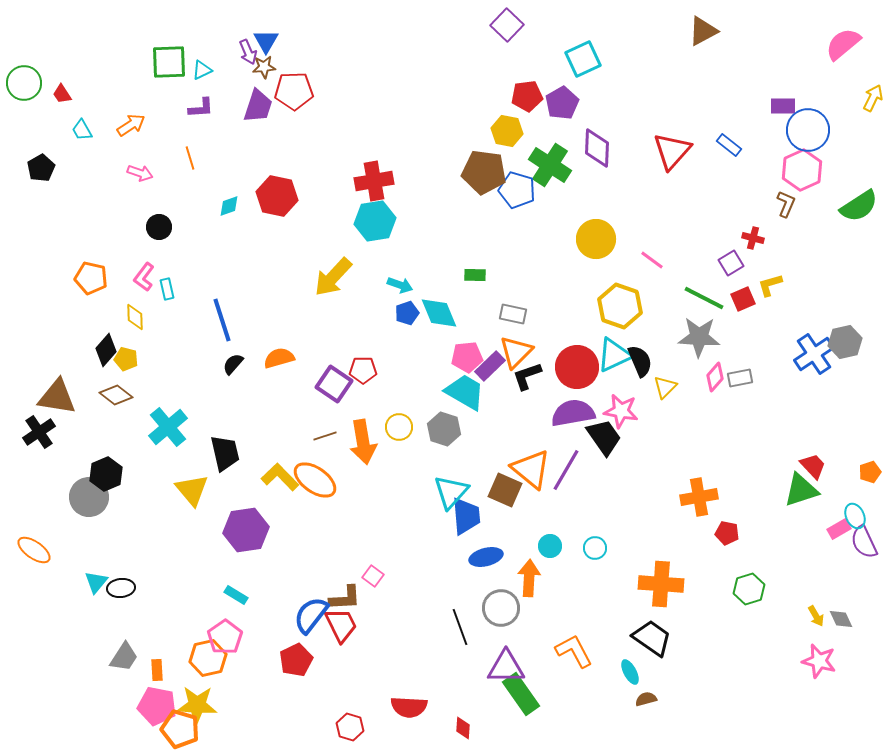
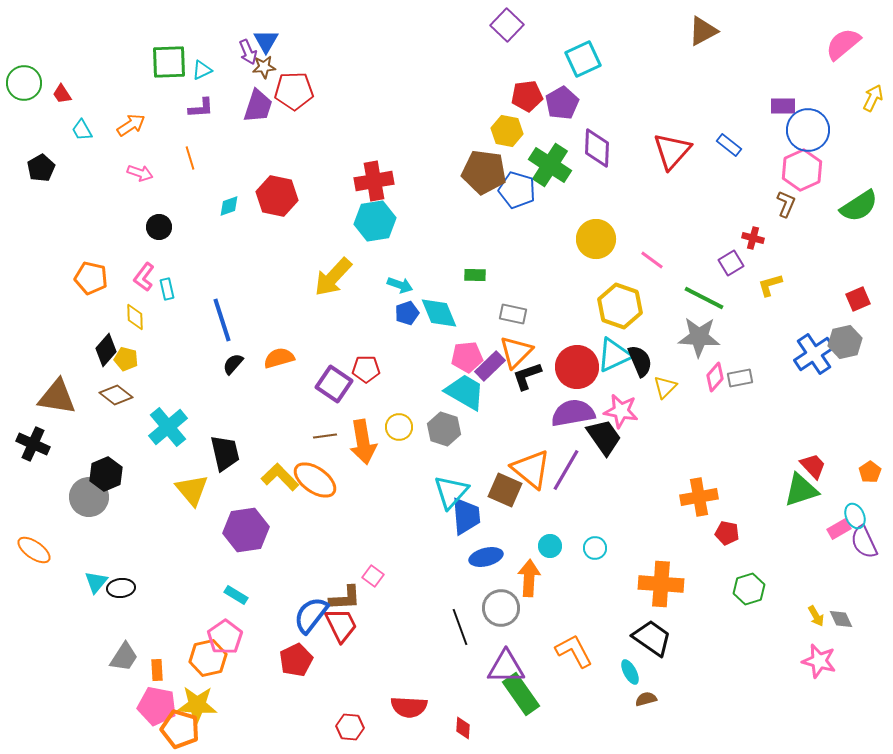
red square at (743, 299): moved 115 px right
red pentagon at (363, 370): moved 3 px right, 1 px up
black cross at (39, 432): moved 6 px left, 12 px down; rotated 32 degrees counterclockwise
brown line at (325, 436): rotated 10 degrees clockwise
orange pentagon at (870, 472): rotated 15 degrees counterclockwise
red hexagon at (350, 727): rotated 12 degrees counterclockwise
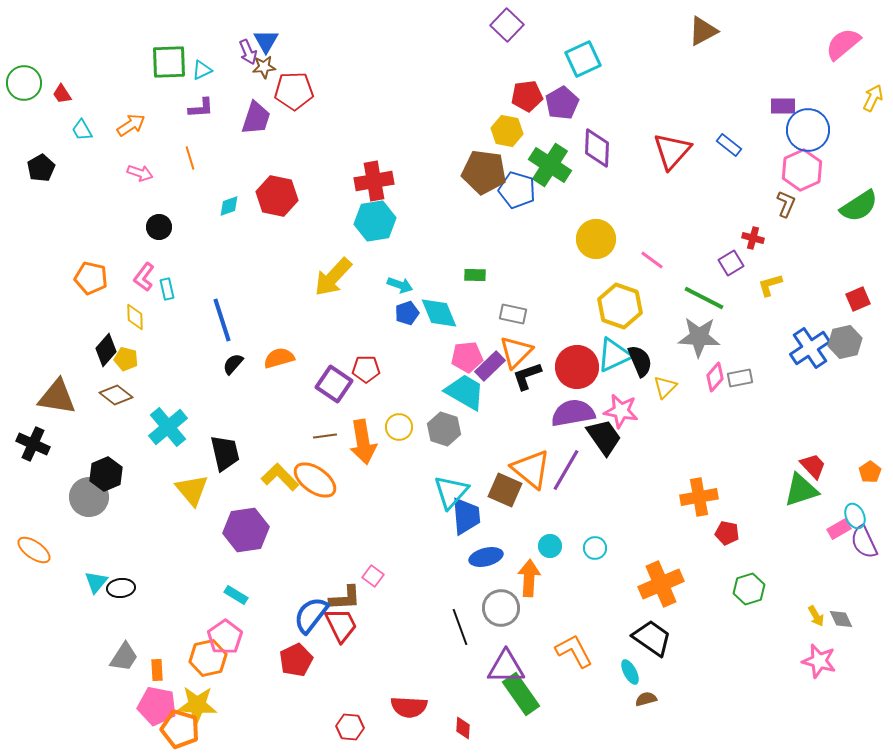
purple trapezoid at (258, 106): moved 2 px left, 12 px down
blue cross at (814, 354): moved 4 px left, 6 px up
orange cross at (661, 584): rotated 27 degrees counterclockwise
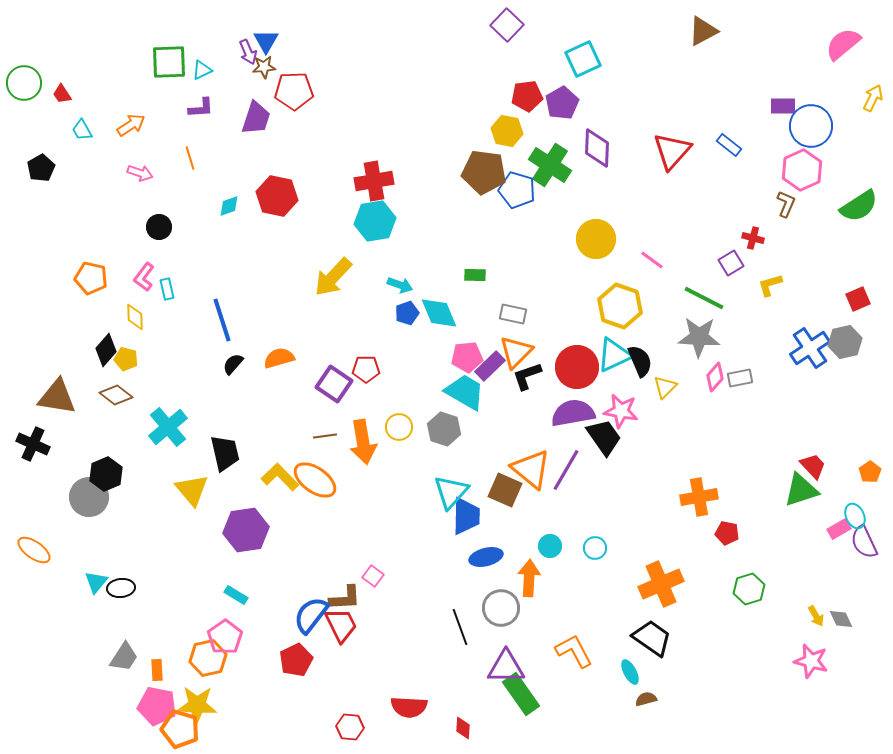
blue circle at (808, 130): moved 3 px right, 4 px up
blue trapezoid at (466, 516): rotated 6 degrees clockwise
pink star at (819, 661): moved 8 px left
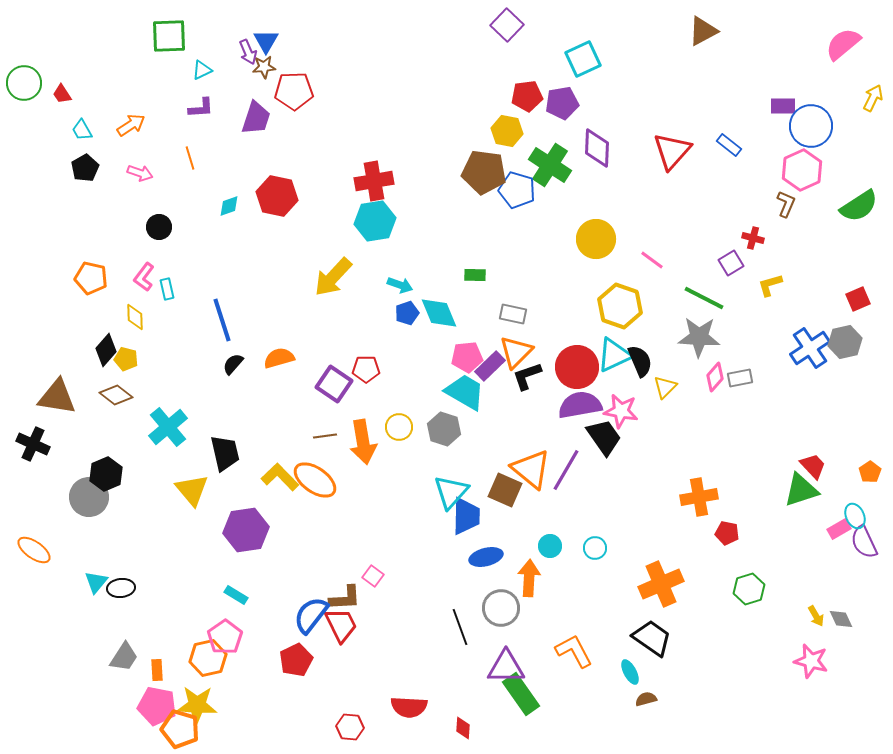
green square at (169, 62): moved 26 px up
purple pentagon at (562, 103): rotated 20 degrees clockwise
black pentagon at (41, 168): moved 44 px right
purple semicircle at (573, 413): moved 7 px right, 8 px up
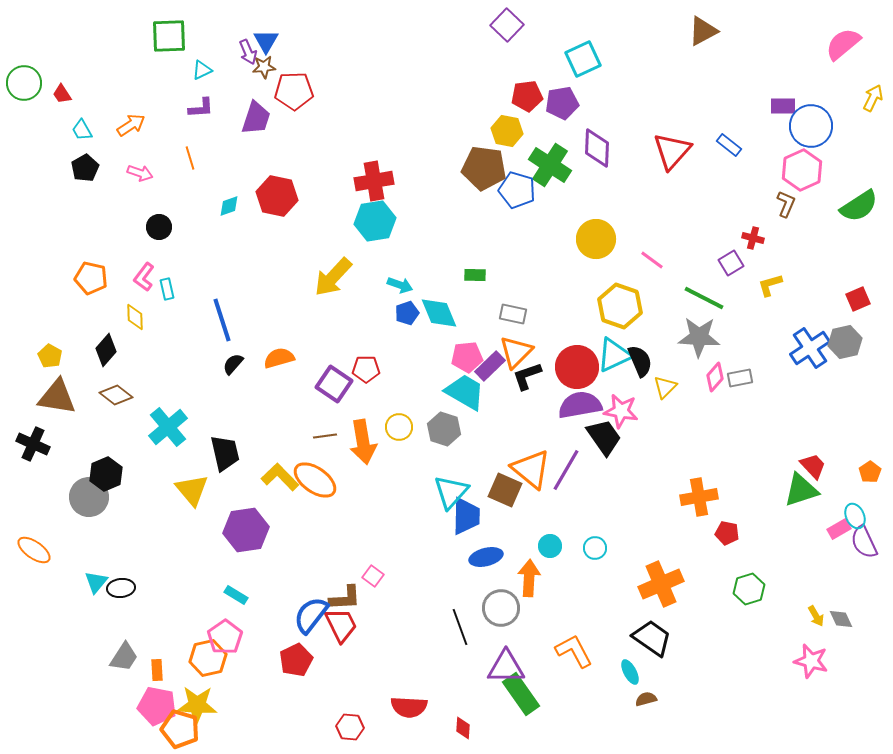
brown pentagon at (484, 172): moved 4 px up
yellow pentagon at (126, 359): moved 76 px left, 3 px up; rotated 15 degrees clockwise
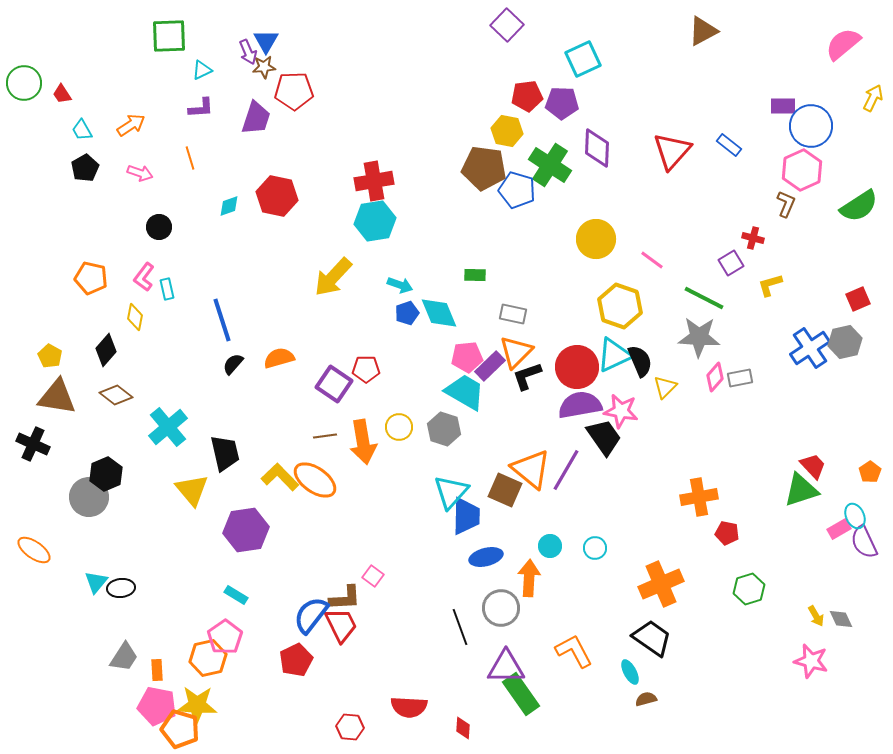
purple pentagon at (562, 103): rotated 12 degrees clockwise
yellow diamond at (135, 317): rotated 12 degrees clockwise
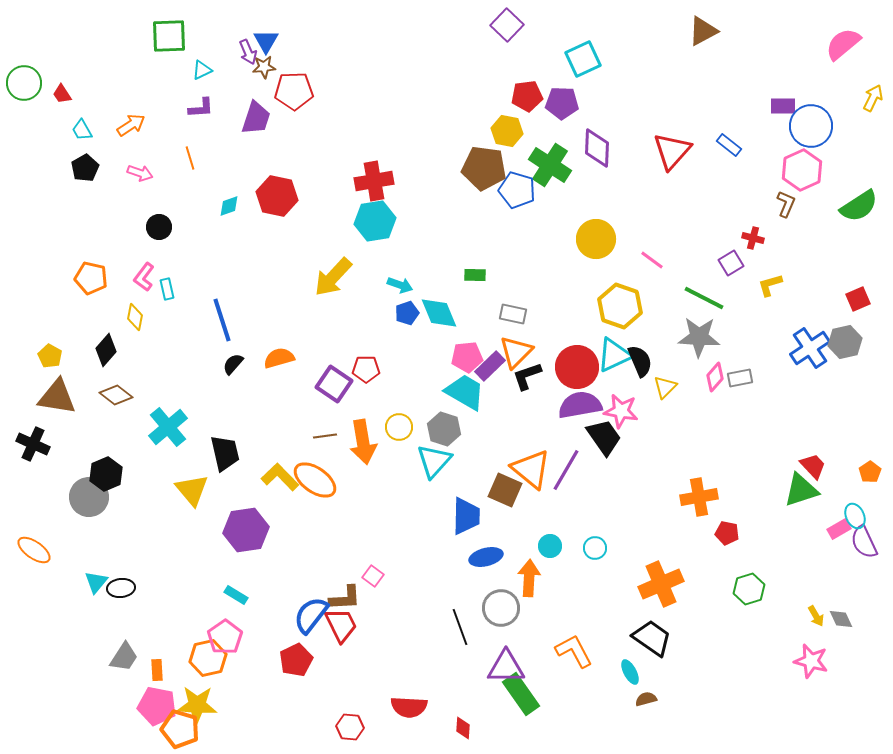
cyan triangle at (451, 492): moved 17 px left, 31 px up
